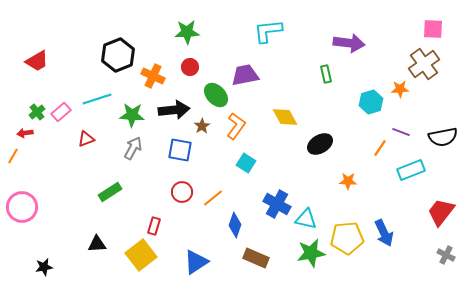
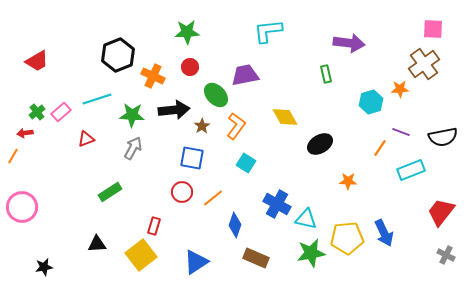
blue square at (180, 150): moved 12 px right, 8 px down
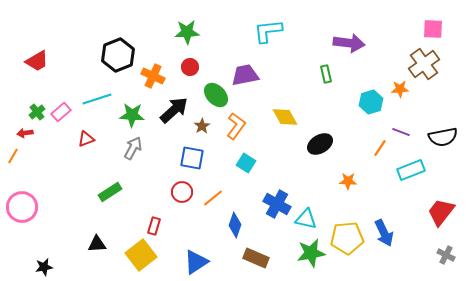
black arrow at (174, 110): rotated 36 degrees counterclockwise
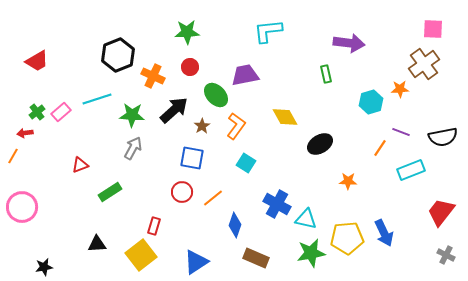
red triangle at (86, 139): moved 6 px left, 26 px down
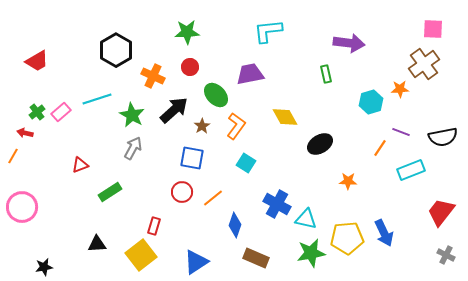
black hexagon at (118, 55): moved 2 px left, 5 px up; rotated 8 degrees counterclockwise
purple trapezoid at (245, 75): moved 5 px right, 1 px up
green star at (132, 115): rotated 25 degrees clockwise
red arrow at (25, 133): rotated 21 degrees clockwise
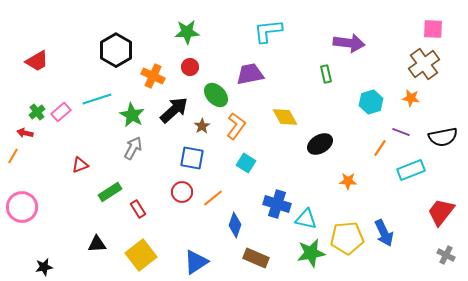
orange star at (400, 89): moved 11 px right, 9 px down; rotated 12 degrees clockwise
blue cross at (277, 204): rotated 12 degrees counterclockwise
red rectangle at (154, 226): moved 16 px left, 17 px up; rotated 48 degrees counterclockwise
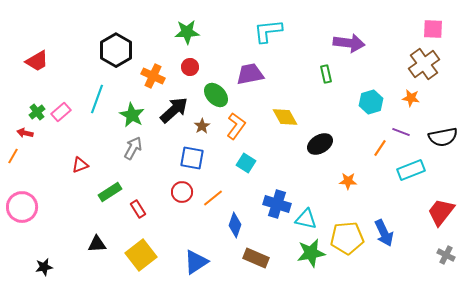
cyan line at (97, 99): rotated 52 degrees counterclockwise
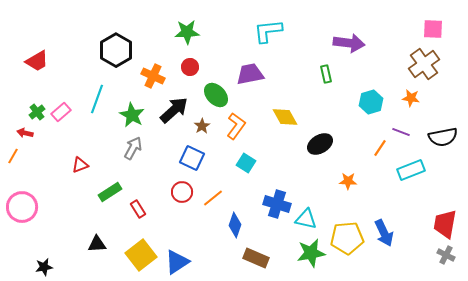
blue square at (192, 158): rotated 15 degrees clockwise
red trapezoid at (441, 212): moved 4 px right, 12 px down; rotated 28 degrees counterclockwise
blue triangle at (196, 262): moved 19 px left
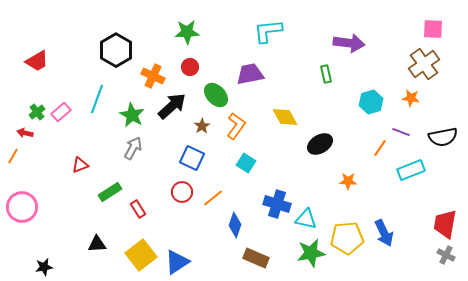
black arrow at (174, 110): moved 2 px left, 4 px up
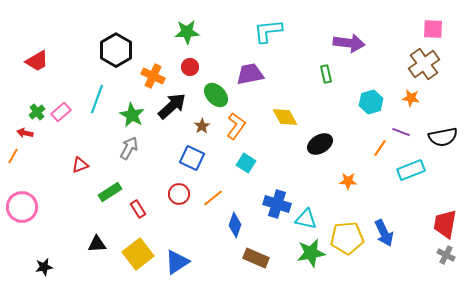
gray arrow at (133, 148): moved 4 px left
red circle at (182, 192): moved 3 px left, 2 px down
yellow square at (141, 255): moved 3 px left, 1 px up
